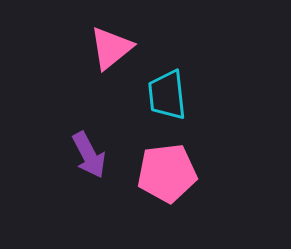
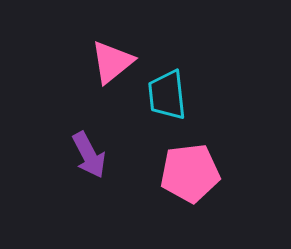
pink triangle: moved 1 px right, 14 px down
pink pentagon: moved 23 px right
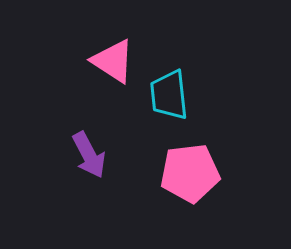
pink triangle: moved 1 px right, 1 px up; rotated 48 degrees counterclockwise
cyan trapezoid: moved 2 px right
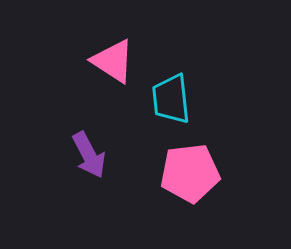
cyan trapezoid: moved 2 px right, 4 px down
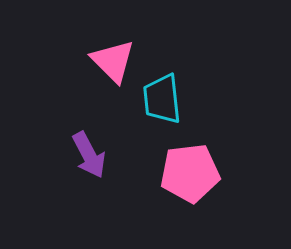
pink triangle: rotated 12 degrees clockwise
cyan trapezoid: moved 9 px left
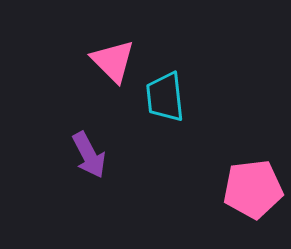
cyan trapezoid: moved 3 px right, 2 px up
pink pentagon: moved 63 px right, 16 px down
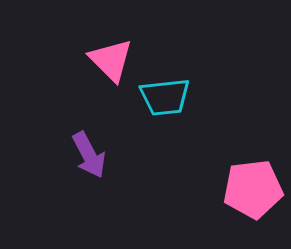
pink triangle: moved 2 px left, 1 px up
cyan trapezoid: rotated 90 degrees counterclockwise
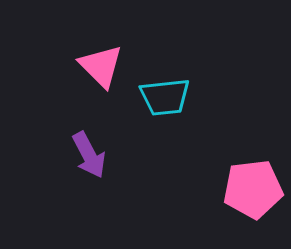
pink triangle: moved 10 px left, 6 px down
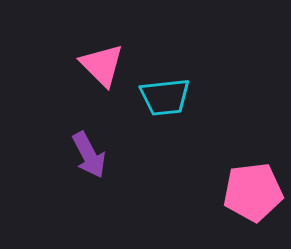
pink triangle: moved 1 px right, 1 px up
pink pentagon: moved 3 px down
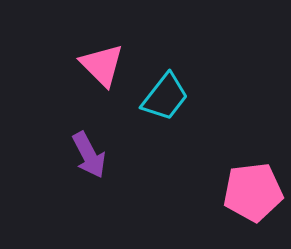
cyan trapezoid: rotated 46 degrees counterclockwise
